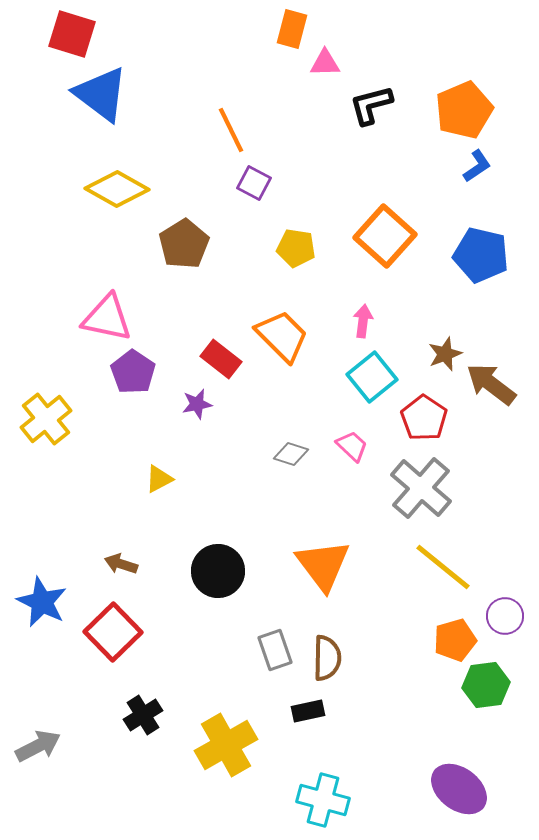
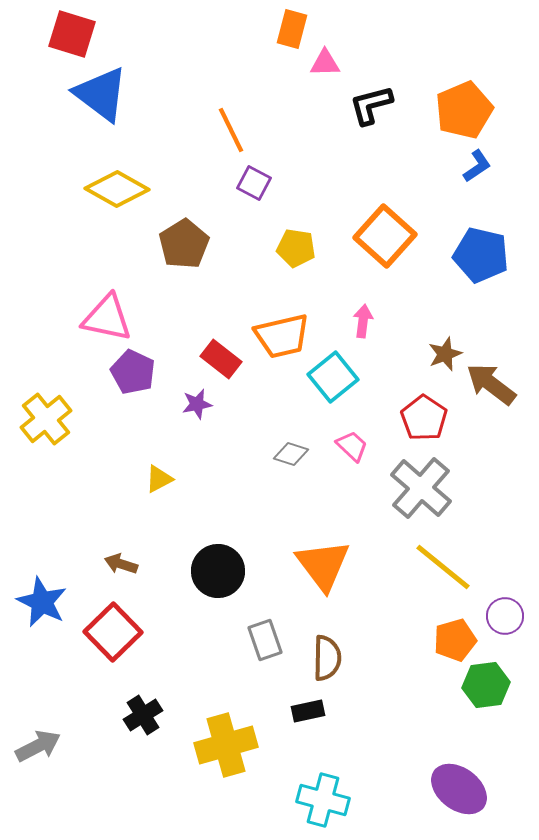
orange trapezoid at (282, 336): rotated 122 degrees clockwise
purple pentagon at (133, 372): rotated 9 degrees counterclockwise
cyan square at (372, 377): moved 39 px left
gray rectangle at (275, 650): moved 10 px left, 10 px up
yellow cross at (226, 745): rotated 14 degrees clockwise
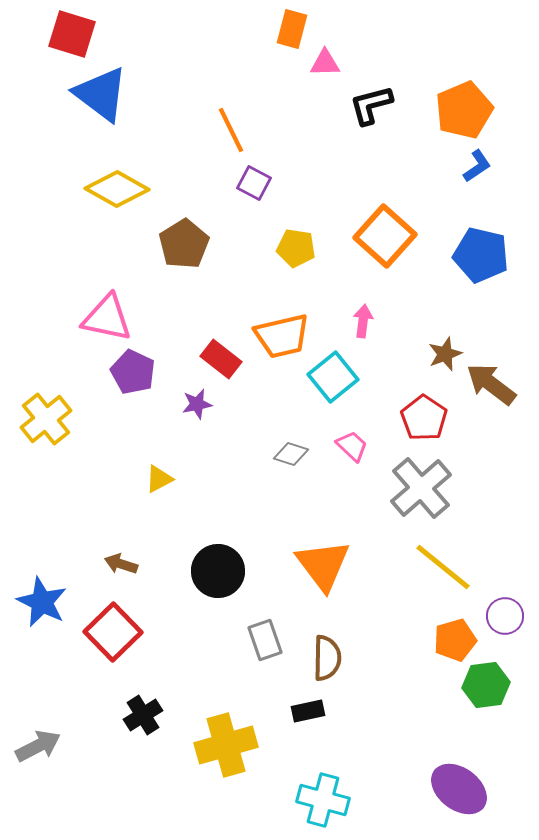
gray cross at (421, 488): rotated 8 degrees clockwise
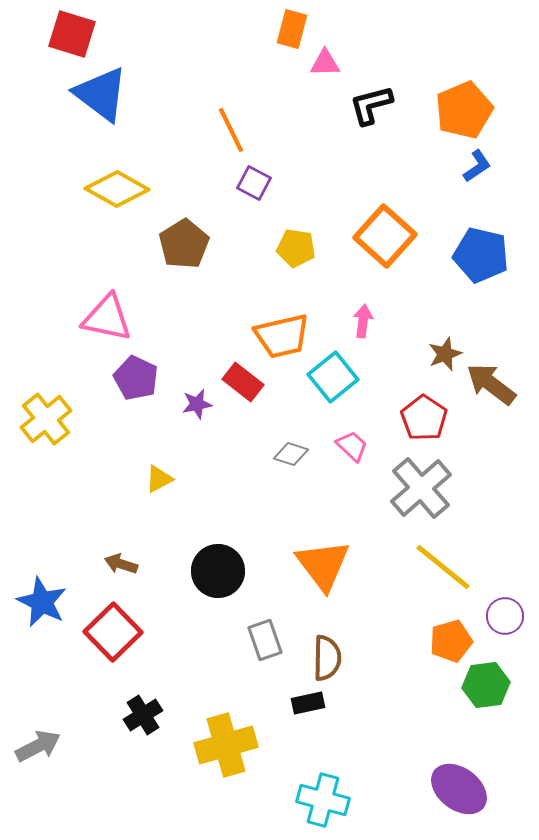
red rectangle at (221, 359): moved 22 px right, 23 px down
purple pentagon at (133, 372): moved 3 px right, 6 px down
orange pentagon at (455, 640): moved 4 px left, 1 px down
black rectangle at (308, 711): moved 8 px up
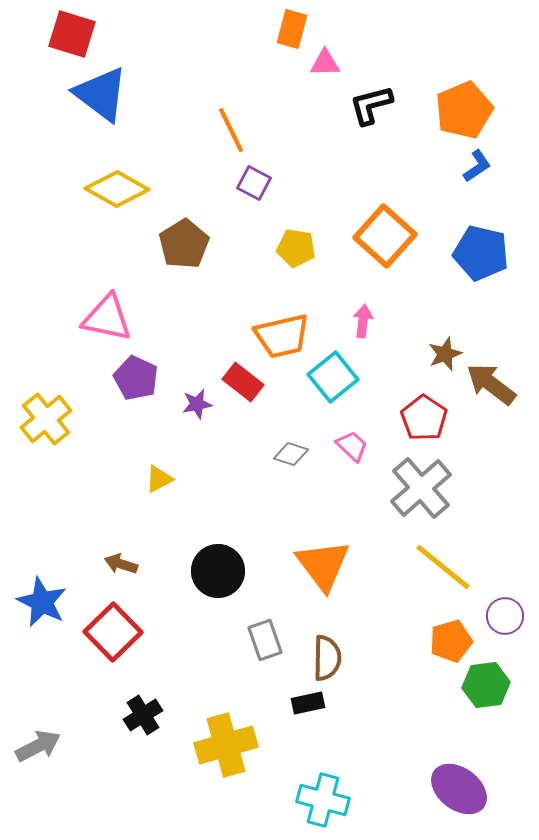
blue pentagon at (481, 255): moved 2 px up
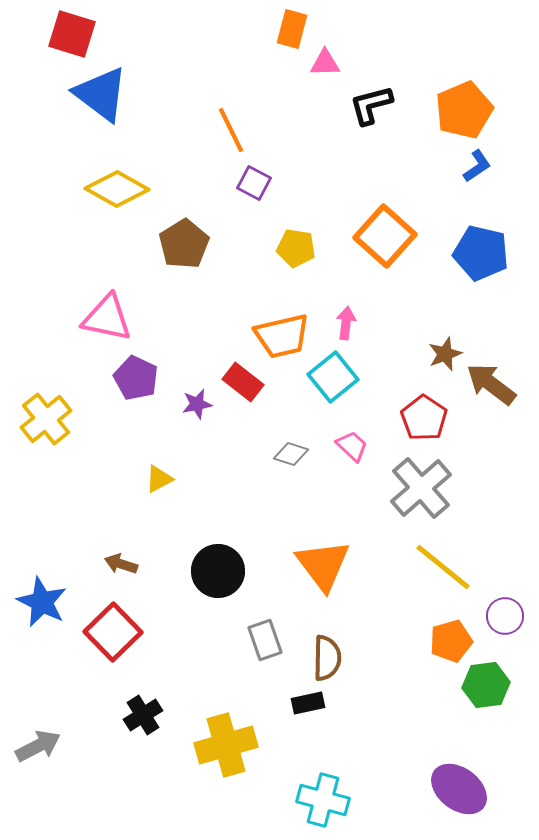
pink arrow at (363, 321): moved 17 px left, 2 px down
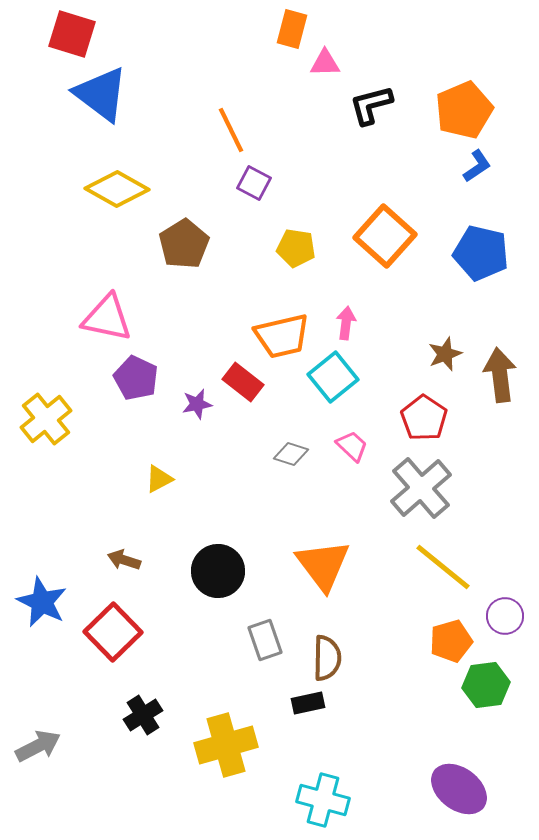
brown arrow at (491, 384): moved 9 px right, 9 px up; rotated 46 degrees clockwise
brown arrow at (121, 564): moved 3 px right, 4 px up
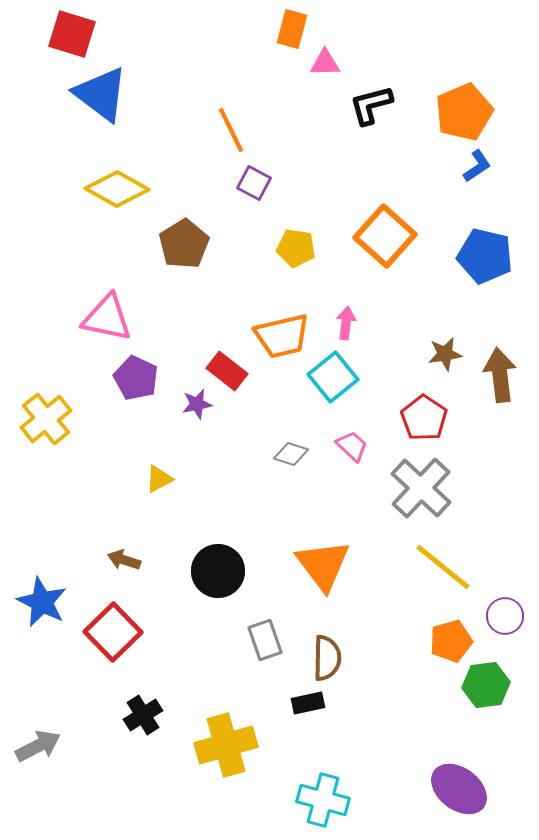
orange pentagon at (464, 110): moved 2 px down
blue pentagon at (481, 253): moved 4 px right, 3 px down
brown star at (445, 354): rotated 12 degrees clockwise
red rectangle at (243, 382): moved 16 px left, 11 px up
gray cross at (421, 488): rotated 6 degrees counterclockwise
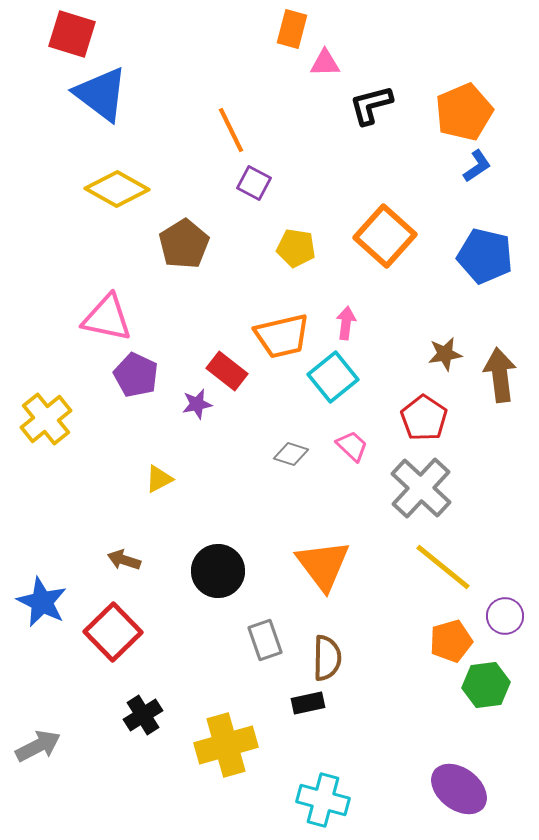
purple pentagon at (136, 378): moved 3 px up
